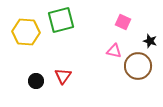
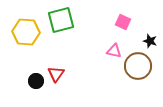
red triangle: moved 7 px left, 2 px up
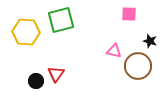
pink square: moved 6 px right, 8 px up; rotated 21 degrees counterclockwise
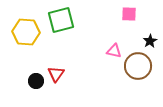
black star: rotated 24 degrees clockwise
